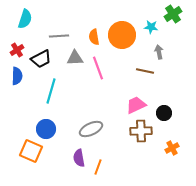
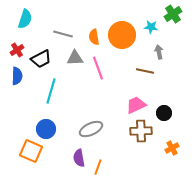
gray line: moved 4 px right, 2 px up; rotated 18 degrees clockwise
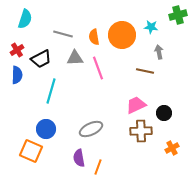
green cross: moved 5 px right, 1 px down; rotated 18 degrees clockwise
blue semicircle: moved 1 px up
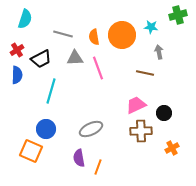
brown line: moved 2 px down
